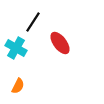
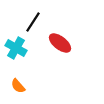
red ellipse: rotated 15 degrees counterclockwise
orange semicircle: rotated 112 degrees clockwise
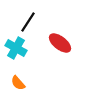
black line: moved 5 px left
orange semicircle: moved 3 px up
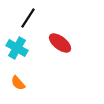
black line: moved 4 px up
cyan cross: moved 1 px right
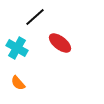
black line: moved 7 px right, 1 px up; rotated 15 degrees clockwise
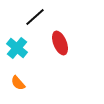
red ellipse: rotated 30 degrees clockwise
cyan cross: rotated 10 degrees clockwise
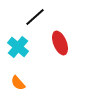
cyan cross: moved 1 px right, 1 px up
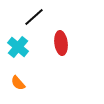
black line: moved 1 px left
red ellipse: moved 1 px right; rotated 15 degrees clockwise
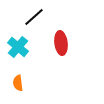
orange semicircle: rotated 35 degrees clockwise
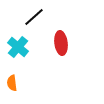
orange semicircle: moved 6 px left
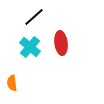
cyan cross: moved 12 px right
